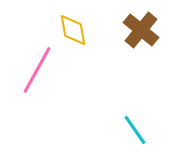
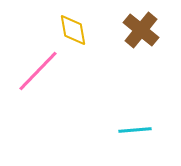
pink line: moved 1 px right, 1 px down; rotated 15 degrees clockwise
cyan line: rotated 60 degrees counterclockwise
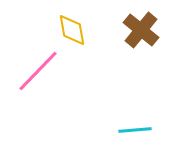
yellow diamond: moved 1 px left
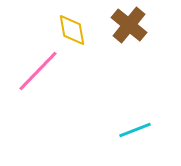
brown cross: moved 12 px left, 5 px up
cyan line: rotated 16 degrees counterclockwise
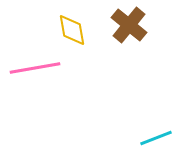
pink line: moved 3 px left, 3 px up; rotated 36 degrees clockwise
cyan line: moved 21 px right, 8 px down
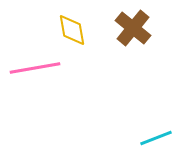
brown cross: moved 4 px right, 3 px down
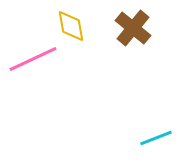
yellow diamond: moved 1 px left, 4 px up
pink line: moved 2 px left, 9 px up; rotated 15 degrees counterclockwise
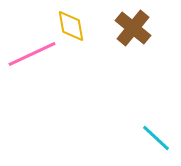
pink line: moved 1 px left, 5 px up
cyan line: rotated 64 degrees clockwise
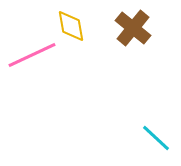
pink line: moved 1 px down
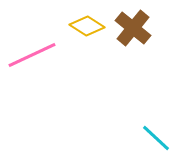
yellow diamond: moved 16 px right; rotated 48 degrees counterclockwise
